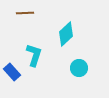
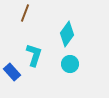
brown line: rotated 66 degrees counterclockwise
cyan diamond: moved 1 px right; rotated 10 degrees counterclockwise
cyan circle: moved 9 px left, 4 px up
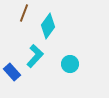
brown line: moved 1 px left
cyan diamond: moved 19 px left, 8 px up
cyan L-shape: moved 1 px right, 1 px down; rotated 25 degrees clockwise
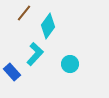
brown line: rotated 18 degrees clockwise
cyan L-shape: moved 2 px up
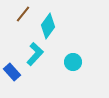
brown line: moved 1 px left, 1 px down
cyan circle: moved 3 px right, 2 px up
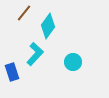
brown line: moved 1 px right, 1 px up
blue rectangle: rotated 24 degrees clockwise
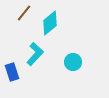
cyan diamond: moved 2 px right, 3 px up; rotated 15 degrees clockwise
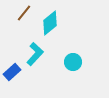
blue rectangle: rotated 66 degrees clockwise
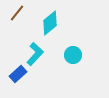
brown line: moved 7 px left
cyan circle: moved 7 px up
blue rectangle: moved 6 px right, 2 px down
